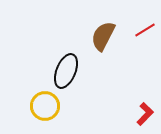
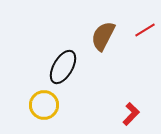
black ellipse: moved 3 px left, 4 px up; rotated 8 degrees clockwise
yellow circle: moved 1 px left, 1 px up
red L-shape: moved 14 px left
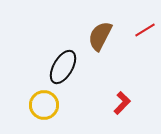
brown semicircle: moved 3 px left
red L-shape: moved 9 px left, 11 px up
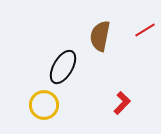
brown semicircle: rotated 16 degrees counterclockwise
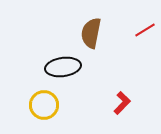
brown semicircle: moved 9 px left, 3 px up
black ellipse: rotated 52 degrees clockwise
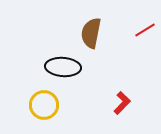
black ellipse: rotated 12 degrees clockwise
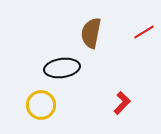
red line: moved 1 px left, 2 px down
black ellipse: moved 1 px left, 1 px down; rotated 12 degrees counterclockwise
yellow circle: moved 3 px left
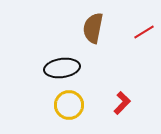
brown semicircle: moved 2 px right, 5 px up
yellow circle: moved 28 px right
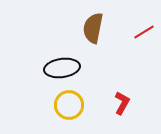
red L-shape: rotated 15 degrees counterclockwise
